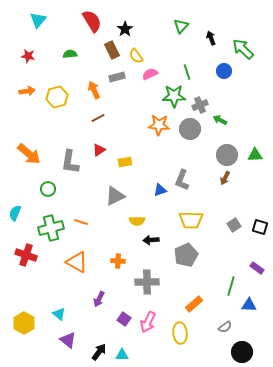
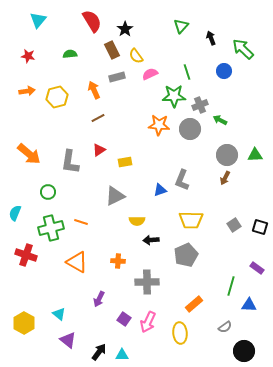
green circle at (48, 189): moved 3 px down
black circle at (242, 352): moved 2 px right, 1 px up
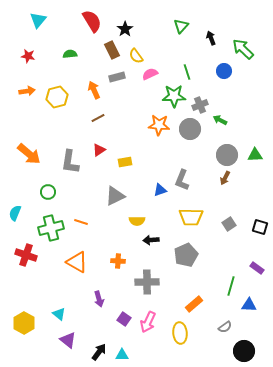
yellow trapezoid at (191, 220): moved 3 px up
gray square at (234, 225): moved 5 px left, 1 px up
purple arrow at (99, 299): rotated 42 degrees counterclockwise
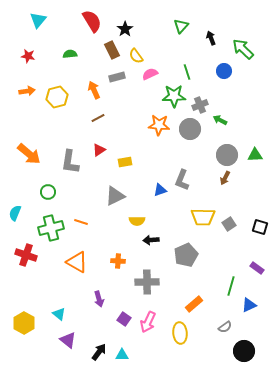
yellow trapezoid at (191, 217): moved 12 px right
blue triangle at (249, 305): rotated 28 degrees counterclockwise
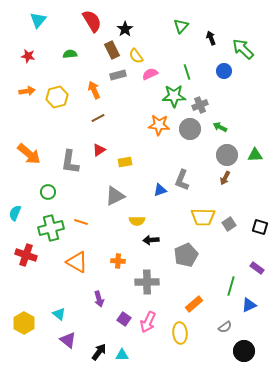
gray rectangle at (117, 77): moved 1 px right, 2 px up
green arrow at (220, 120): moved 7 px down
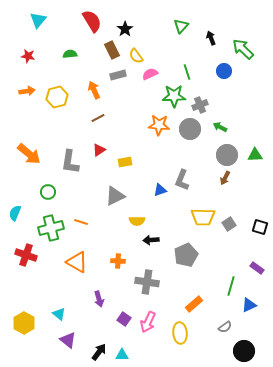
gray cross at (147, 282): rotated 10 degrees clockwise
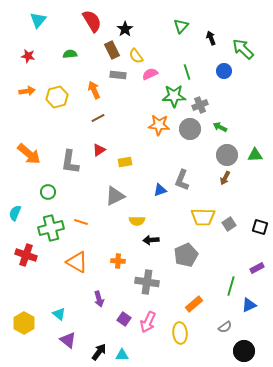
gray rectangle at (118, 75): rotated 21 degrees clockwise
purple rectangle at (257, 268): rotated 64 degrees counterclockwise
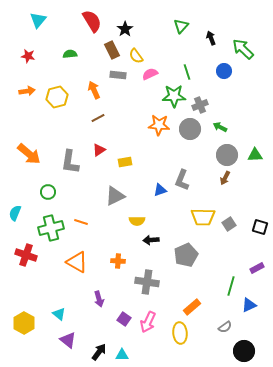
orange rectangle at (194, 304): moved 2 px left, 3 px down
